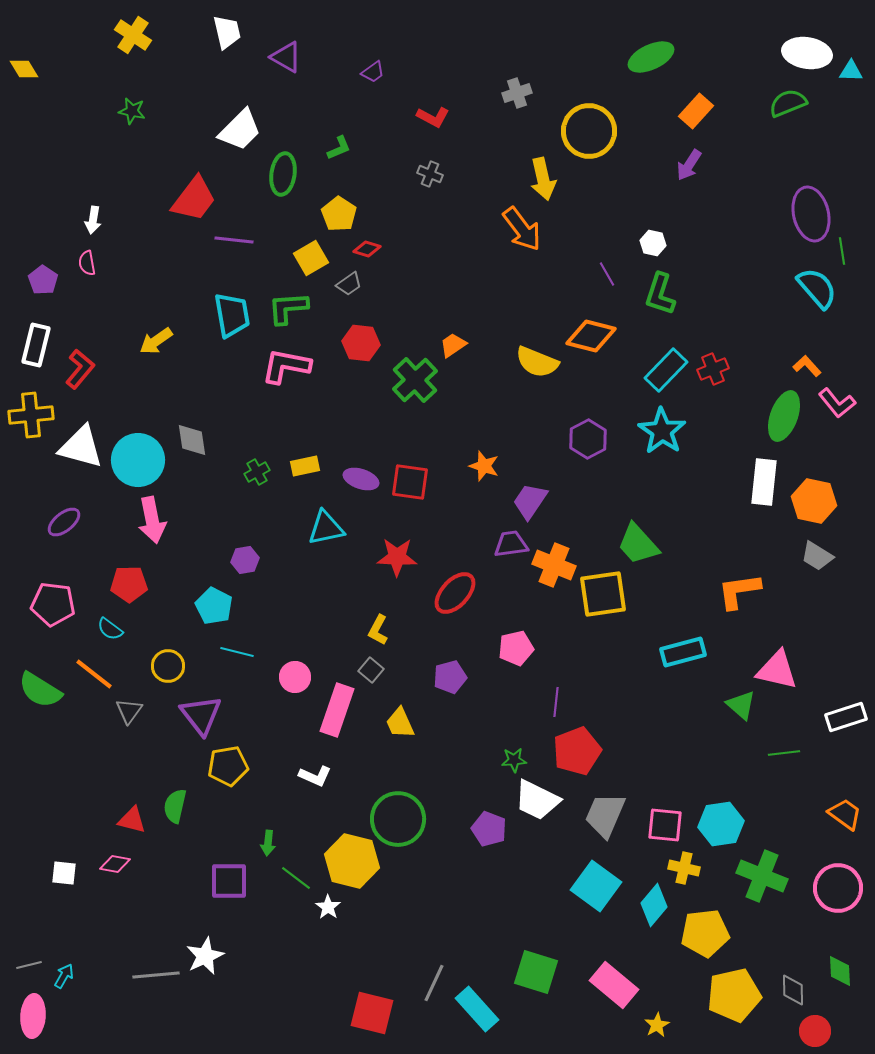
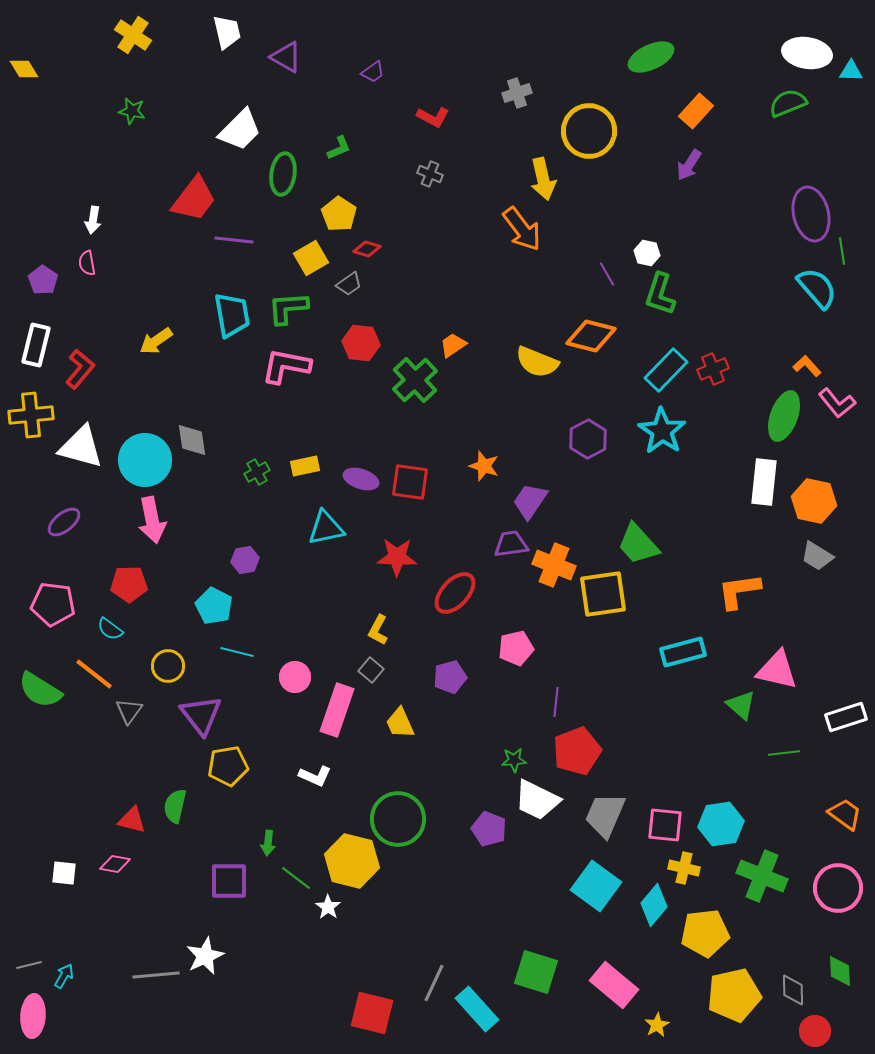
white hexagon at (653, 243): moved 6 px left, 10 px down
cyan circle at (138, 460): moved 7 px right
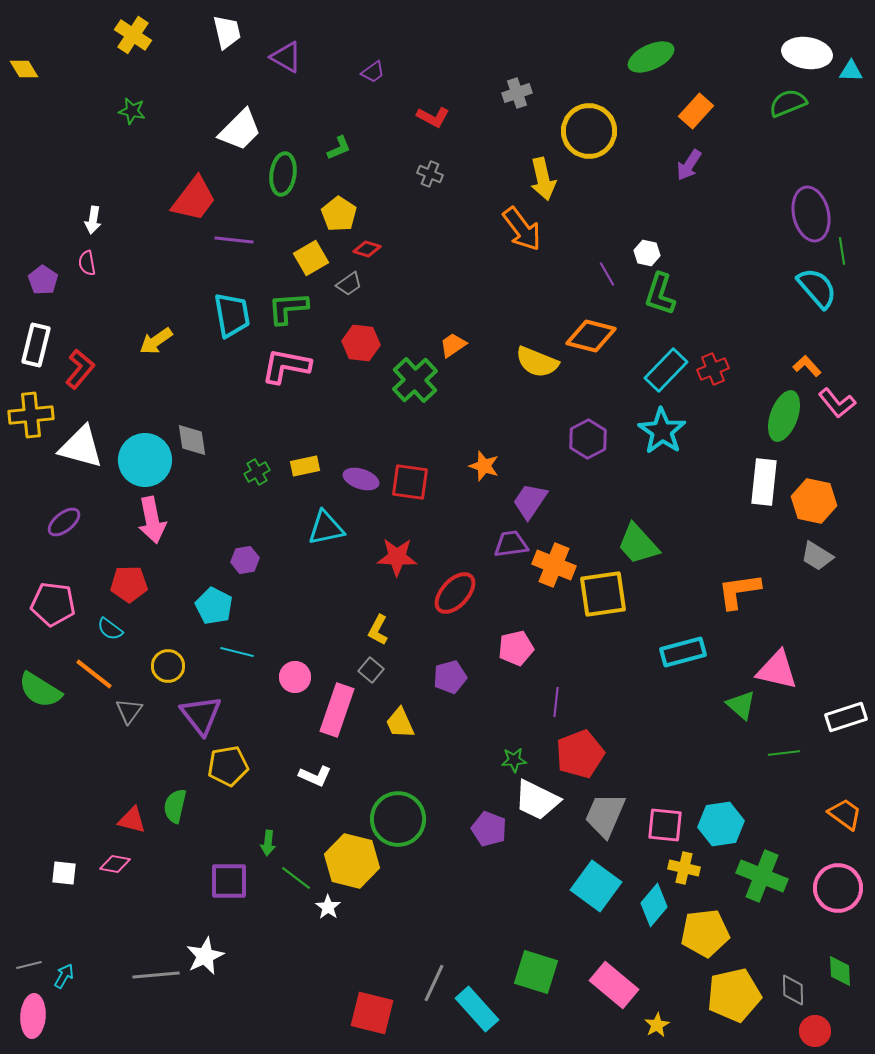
red pentagon at (577, 751): moved 3 px right, 3 px down
